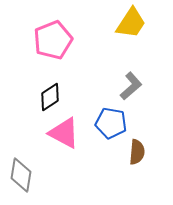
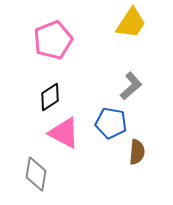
gray diamond: moved 15 px right, 1 px up
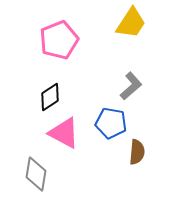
pink pentagon: moved 6 px right
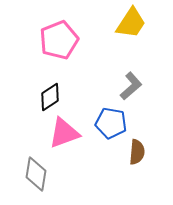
pink triangle: rotated 48 degrees counterclockwise
